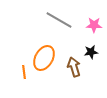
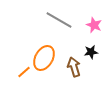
pink star: rotated 21 degrees clockwise
orange line: rotated 56 degrees clockwise
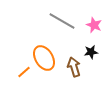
gray line: moved 3 px right, 1 px down
orange ellipse: rotated 60 degrees counterclockwise
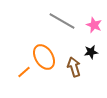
orange ellipse: moved 1 px up
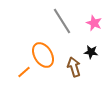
gray line: rotated 28 degrees clockwise
pink star: moved 2 px up
black star: rotated 16 degrees clockwise
orange ellipse: moved 1 px left, 2 px up
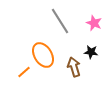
gray line: moved 2 px left
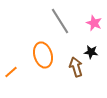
orange ellipse: rotated 15 degrees clockwise
brown arrow: moved 2 px right
orange line: moved 13 px left
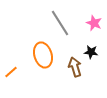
gray line: moved 2 px down
brown arrow: moved 1 px left
